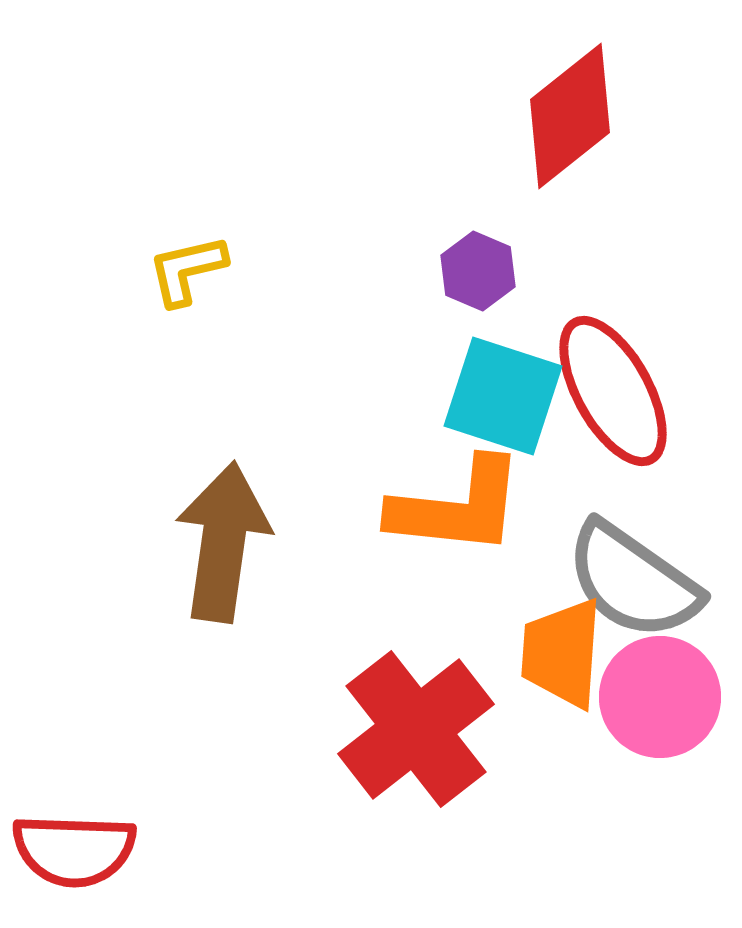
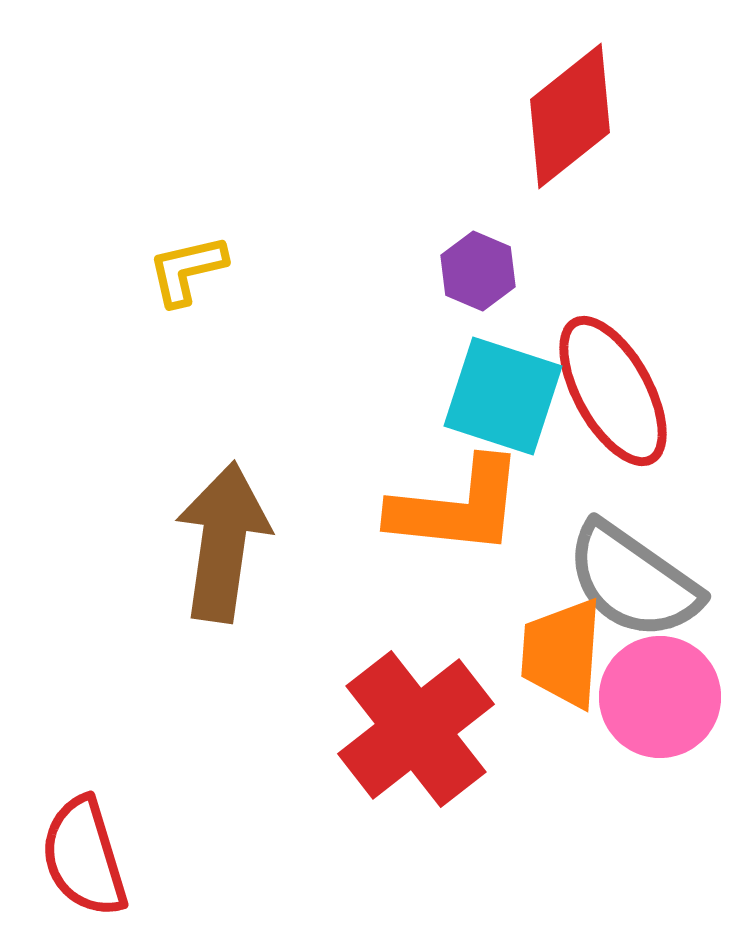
red semicircle: moved 10 px right, 7 px down; rotated 71 degrees clockwise
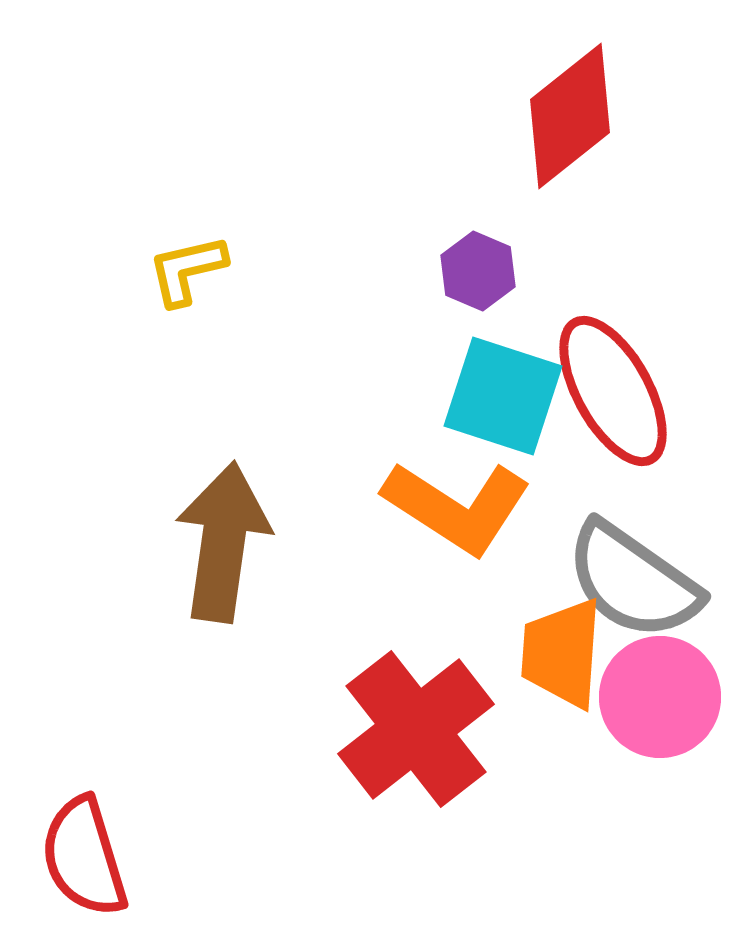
orange L-shape: rotated 27 degrees clockwise
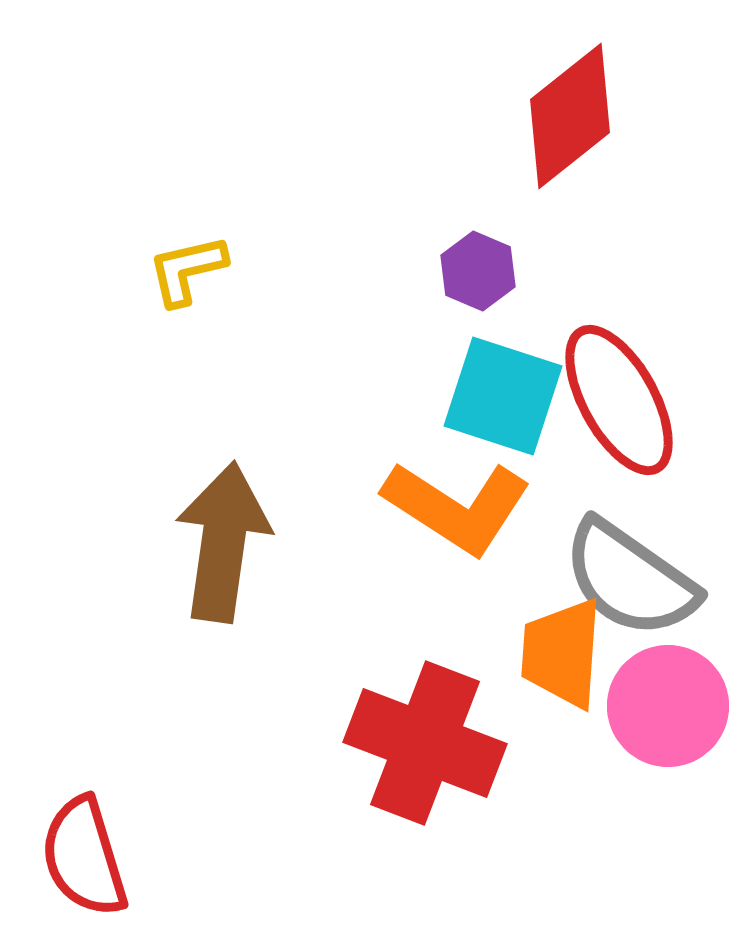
red ellipse: moved 6 px right, 9 px down
gray semicircle: moved 3 px left, 2 px up
pink circle: moved 8 px right, 9 px down
red cross: moved 9 px right, 14 px down; rotated 31 degrees counterclockwise
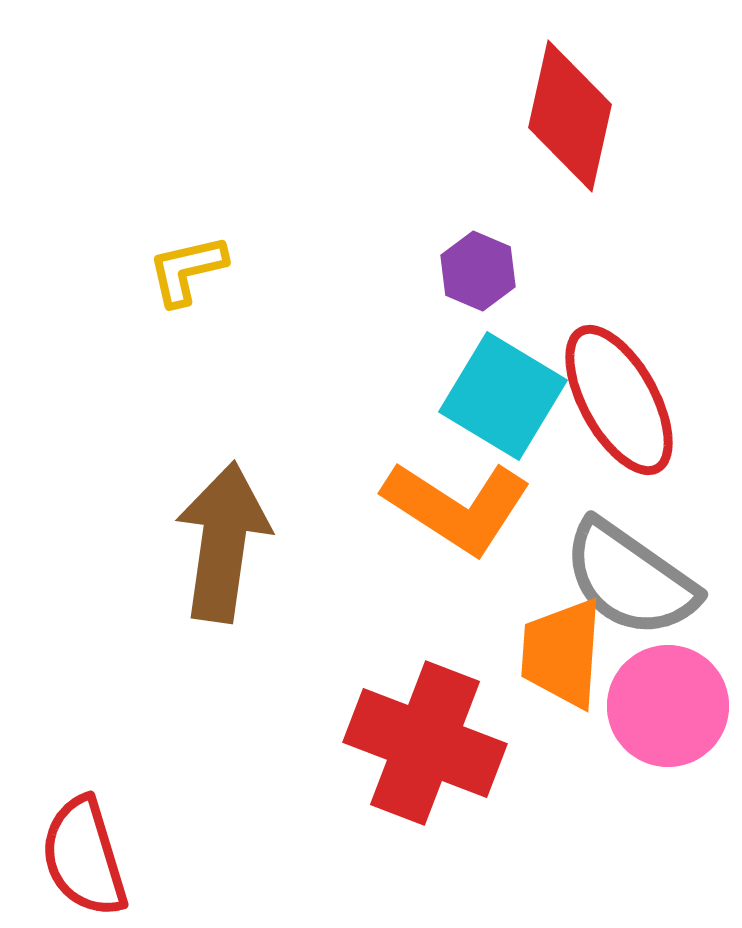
red diamond: rotated 39 degrees counterclockwise
cyan square: rotated 13 degrees clockwise
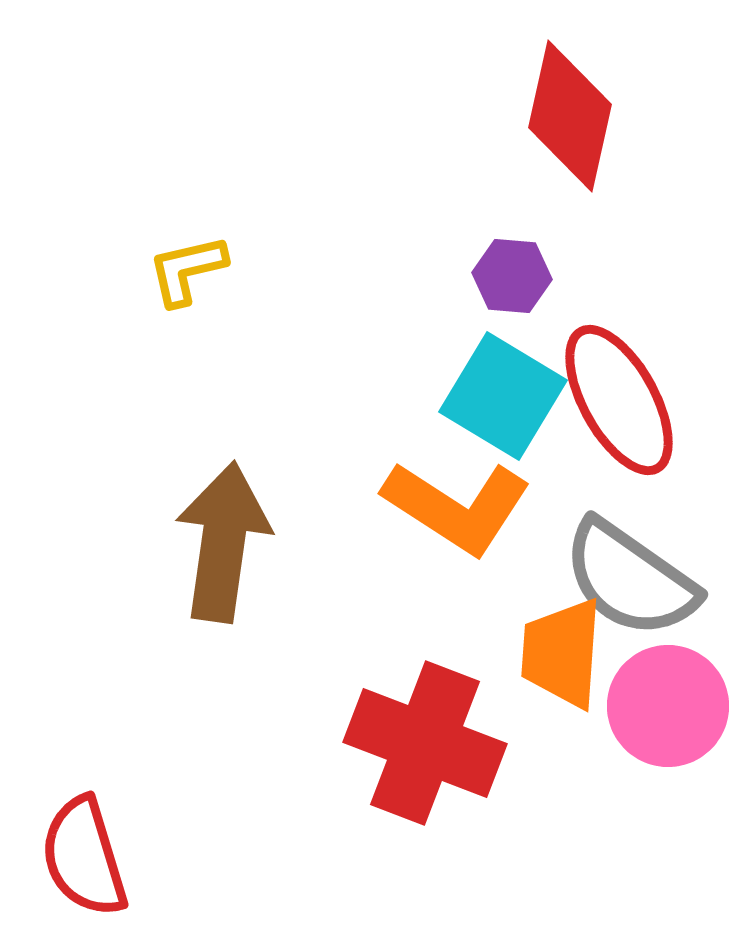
purple hexagon: moved 34 px right, 5 px down; rotated 18 degrees counterclockwise
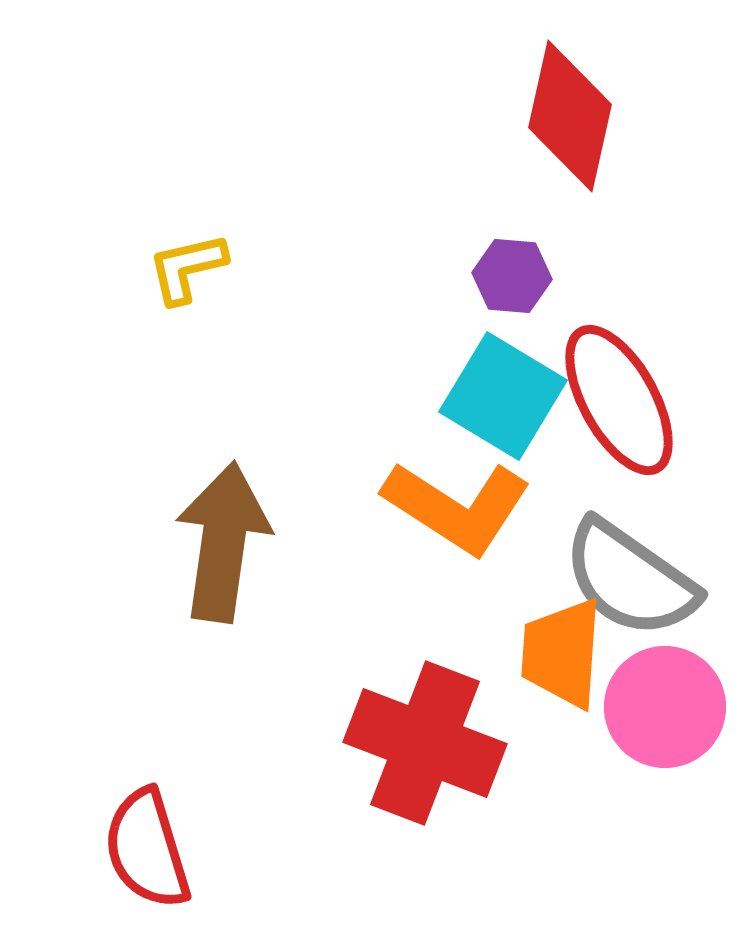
yellow L-shape: moved 2 px up
pink circle: moved 3 px left, 1 px down
red semicircle: moved 63 px right, 8 px up
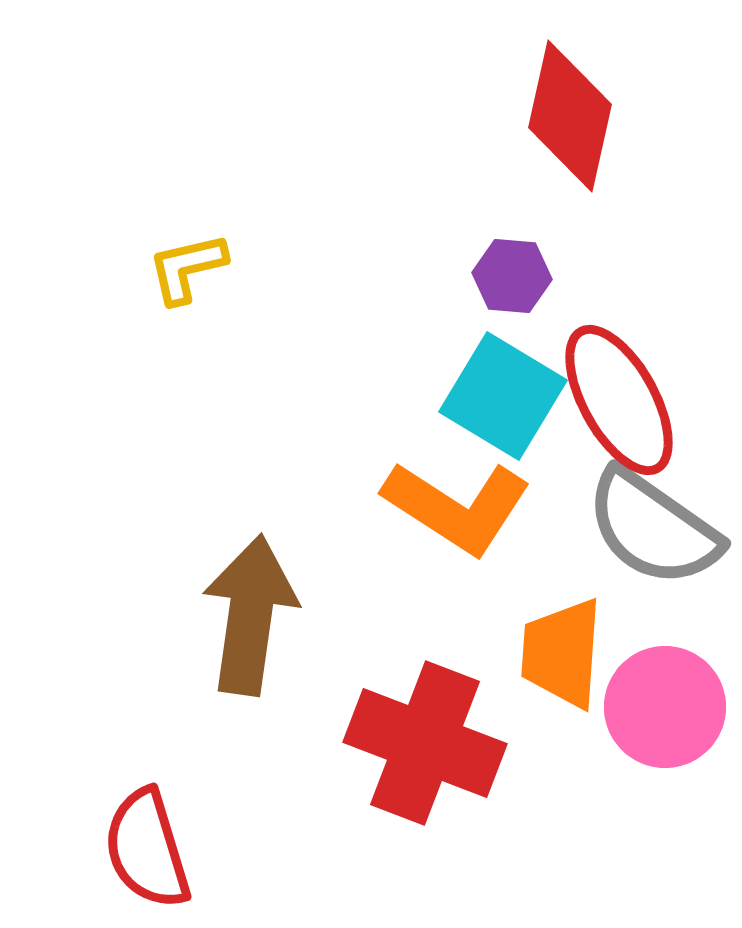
brown arrow: moved 27 px right, 73 px down
gray semicircle: moved 23 px right, 51 px up
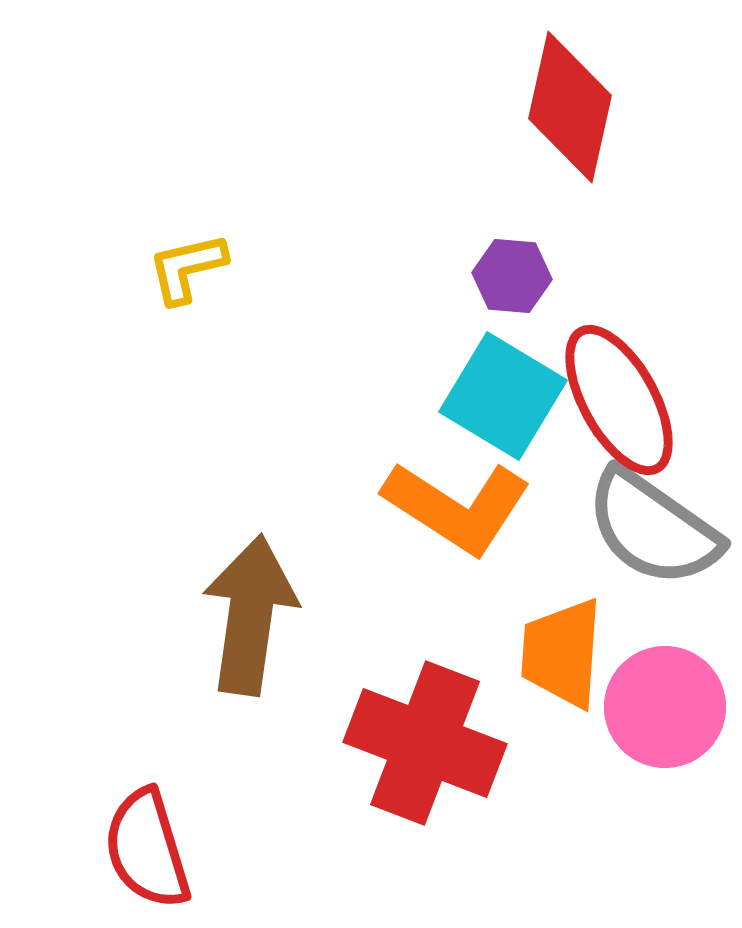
red diamond: moved 9 px up
